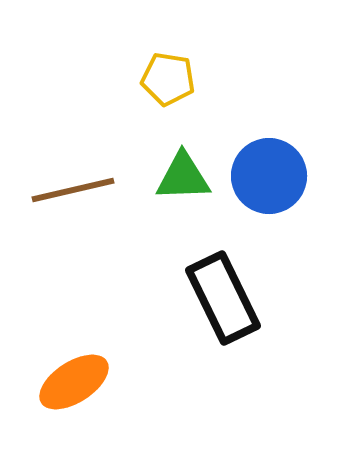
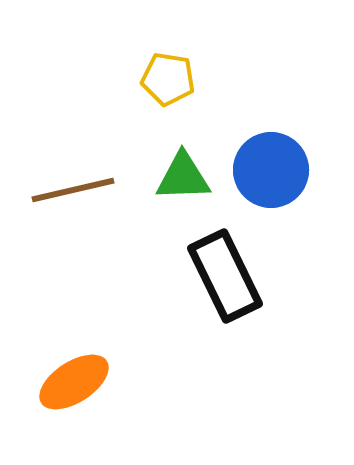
blue circle: moved 2 px right, 6 px up
black rectangle: moved 2 px right, 22 px up
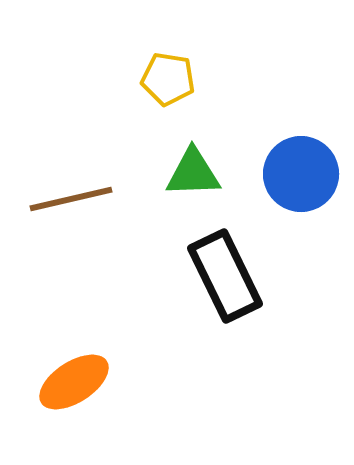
blue circle: moved 30 px right, 4 px down
green triangle: moved 10 px right, 4 px up
brown line: moved 2 px left, 9 px down
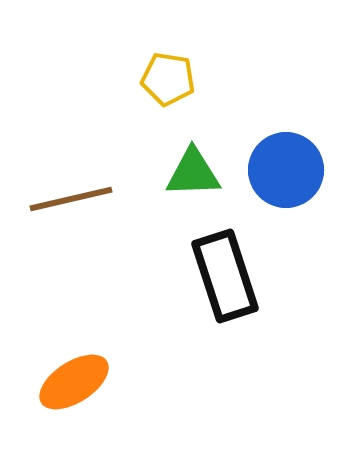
blue circle: moved 15 px left, 4 px up
black rectangle: rotated 8 degrees clockwise
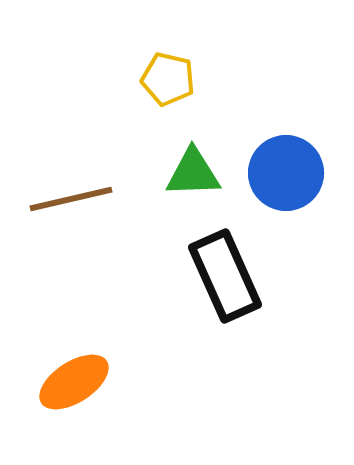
yellow pentagon: rotated 4 degrees clockwise
blue circle: moved 3 px down
black rectangle: rotated 6 degrees counterclockwise
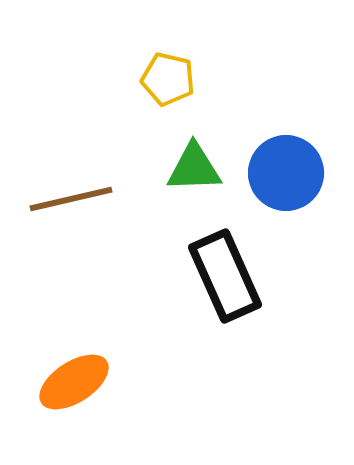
green triangle: moved 1 px right, 5 px up
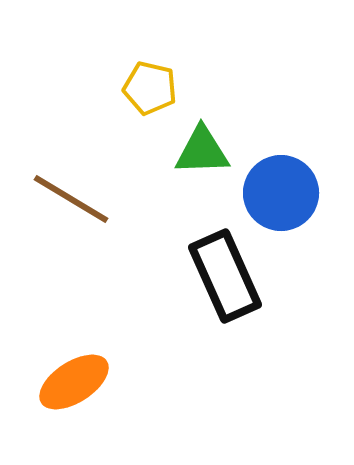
yellow pentagon: moved 18 px left, 9 px down
green triangle: moved 8 px right, 17 px up
blue circle: moved 5 px left, 20 px down
brown line: rotated 44 degrees clockwise
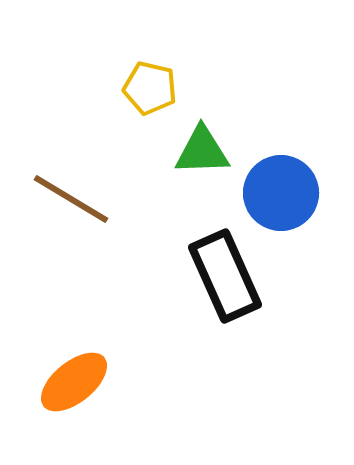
orange ellipse: rotated 6 degrees counterclockwise
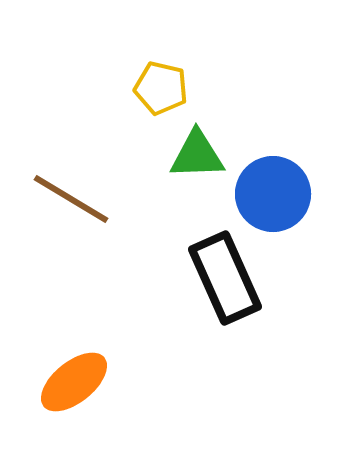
yellow pentagon: moved 11 px right
green triangle: moved 5 px left, 4 px down
blue circle: moved 8 px left, 1 px down
black rectangle: moved 2 px down
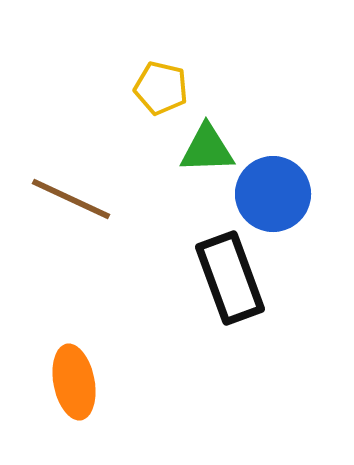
green triangle: moved 10 px right, 6 px up
brown line: rotated 6 degrees counterclockwise
black rectangle: moved 5 px right; rotated 4 degrees clockwise
orange ellipse: rotated 62 degrees counterclockwise
